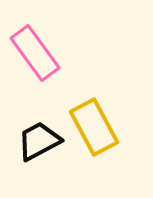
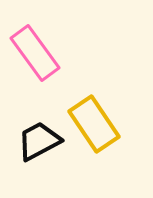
yellow rectangle: moved 3 px up; rotated 6 degrees counterclockwise
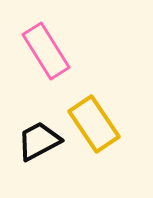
pink rectangle: moved 11 px right, 2 px up; rotated 4 degrees clockwise
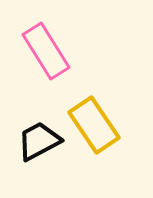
yellow rectangle: moved 1 px down
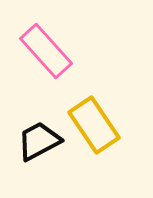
pink rectangle: rotated 10 degrees counterclockwise
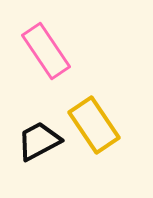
pink rectangle: rotated 8 degrees clockwise
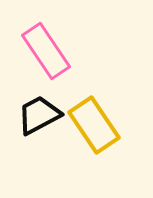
black trapezoid: moved 26 px up
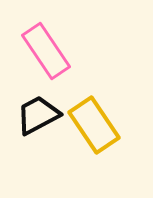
black trapezoid: moved 1 px left
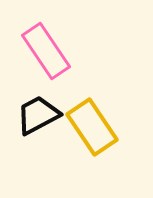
yellow rectangle: moved 2 px left, 2 px down
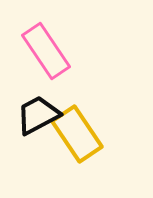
yellow rectangle: moved 15 px left, 7 px down
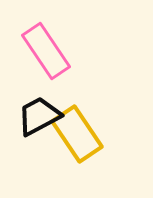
black trapezoid: moved 1 px right, 1 px down
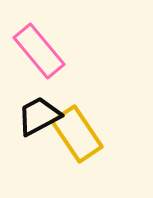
pink rectangle: moved 7 px left; rotated 6 degrees counterclockwise
